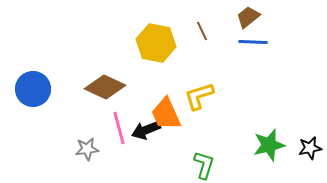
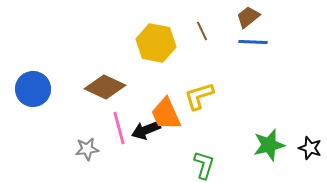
black star: rotated 30 degrees clockwise
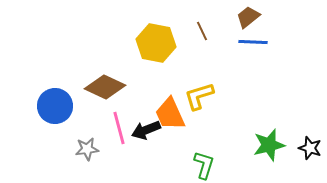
blue circle: moved 22 px right, 17 px down
orange trapezoid: moved 4 px right
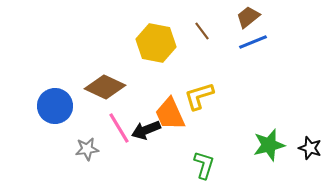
brown line: rotated 12 degrees counterclockwise
blue line: rotated 24 degrees counterclockwise
pink line: rotated 16 degrees counterclockwise
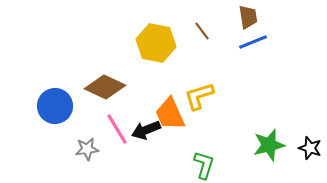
brown trapezoid: rotated 120 degrees clockwise
pink line: moved 2 px left, 1 px down
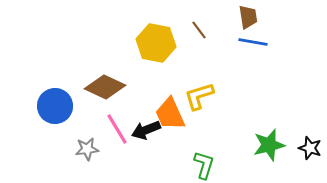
brown line: moved 3 px left, 1 px up
blue line: rotated 32 degrees clockwise
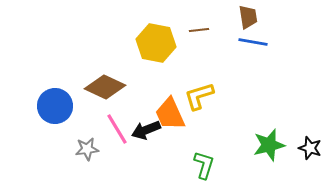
brown line: rotated 60 degrees counterclockwise
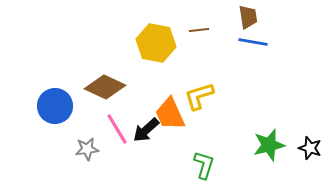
black arrow: rotated 20 degrees counterclockwise
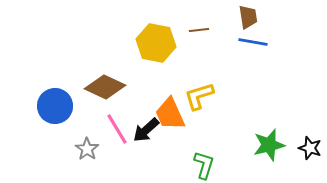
gray star: rotated 30 degrees counterclockwise
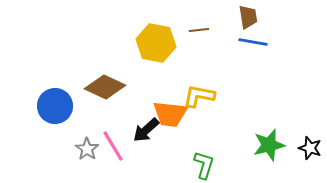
yellow L-shape: rotated 28 degrees clockwise
orange trapezoid: rotated 60 degrees counterclockwise
pink line: moved 4 px left, 17 px down
